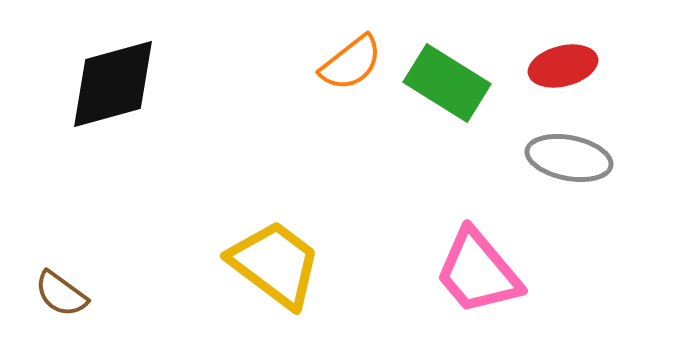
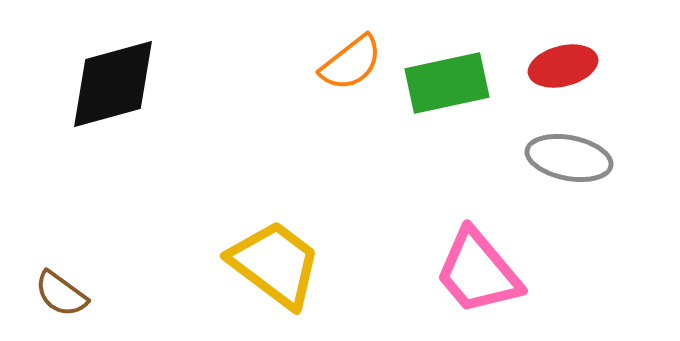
green rectangle: rotated 44 degrees counterclockwise
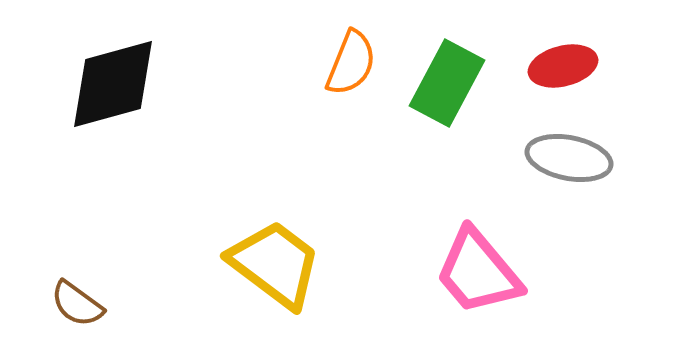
orange semicircle: rotated 30 degrees counterclockwise
green rectangle: rotated 50 degrees counterclockwise
brown semicircle: moved 16 px right, 10 px down
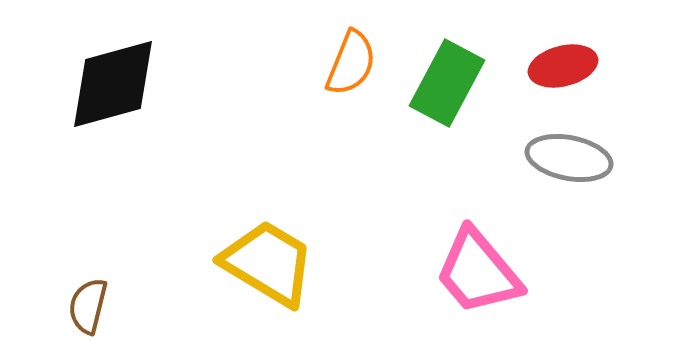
yellow trapezoid: moved 7 px left, 1 px up; rotated 6 degrees counterclockwise
brown semicircle: moved 11 px right, 2 px down; rotated 68 degrees clockwise
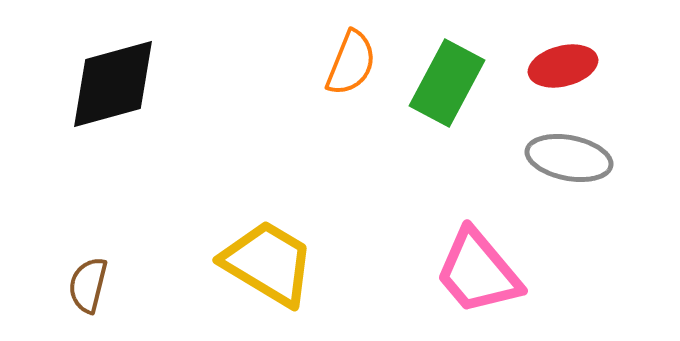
brown semicircle: moved 21 px up
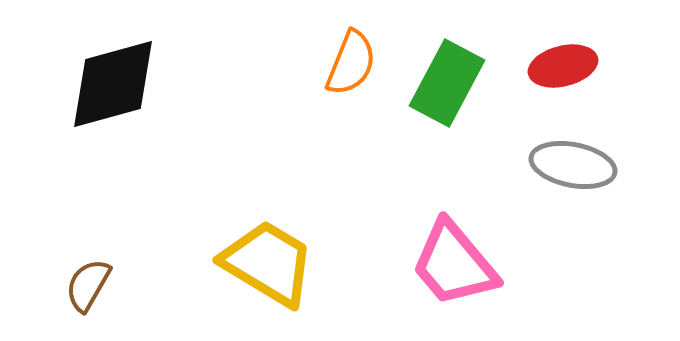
gray ellipse: moved 4 px right, 7 px down
pink trapezoid: moved 24 px left, 8 px up
brown semicircle: rotated 16 degrees clockwise
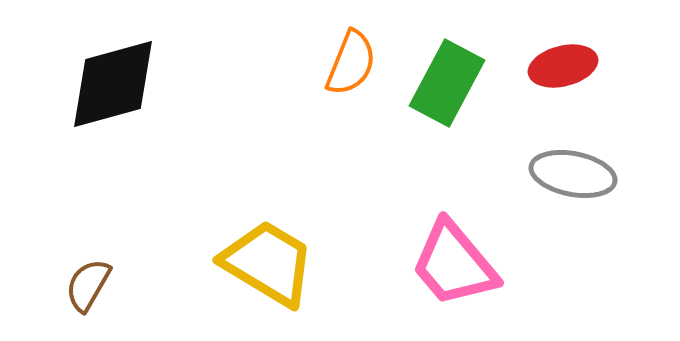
gray ellipse: moved 9 px down
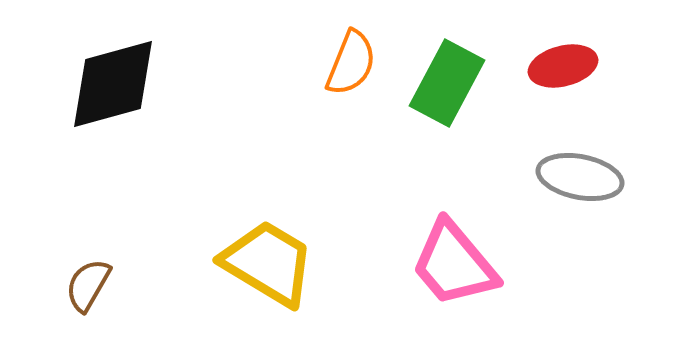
gray ellipse: moved 7 px right, 3 px down
